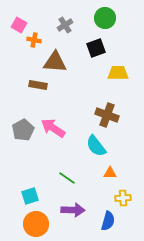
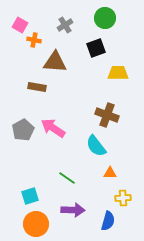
pink square: moved 1 px right
brown rectangle: moved 1 px left, 2 px down
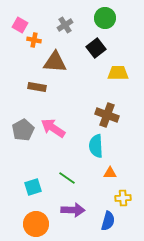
black square: rotated 18 degrees counterclockwise
cyan semicircle: rotated 35 degrees clockwise
cyan square: moved 3 px right, 9 px up
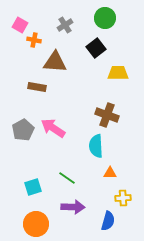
purple arrow: moved 3 px up
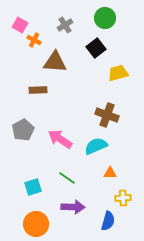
orange cross: rotated 16 degrees clockwise
yellow trapezoid: rotated 15 degrees counterclockwise
brown rectangle: moved 1 px right, 3 px down; rotated 12 degrees counterclockwise
pink arrow: moved 7 px right, 11 px down
cyan semicircle: rotated 70 degrees clockwise
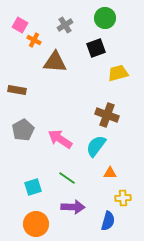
black square: rotated 18 degrees clockwise
brown rectangle: moved 21 px left; rotated 12 degrees clockwise
cyan semicircle: rotated 30 degrees counterclockwise
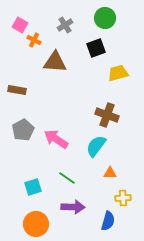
pink arrow: moved 4 px left
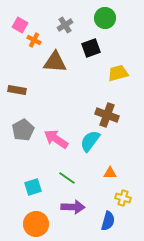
black square: moved 5 px left
cyan semicircle: moved 6 px left, 5 px up
yellow cross: rotated 21 degrees clockwise
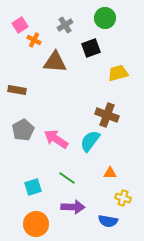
pink square: rotated 28 degrees clockwise
blue semicircle: rotated 84 degrees clockwise
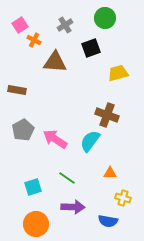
pink arrow: moved 1 px left
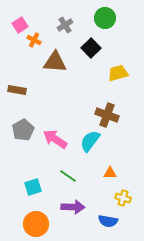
black square: rotated 24 degrees counterclockwise
green line: moved 1 px right, 2 px up
